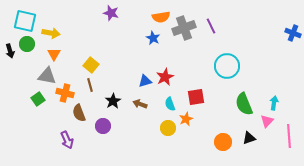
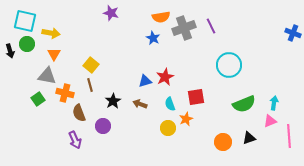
cyan circle: moved 2 px right, 1 px up
green semicircle: rotated 90 degrees counterclockwise
pink triangle: moved 3 px right; rotated 24 degrees clockwise
purple arrow: moved 8 px right
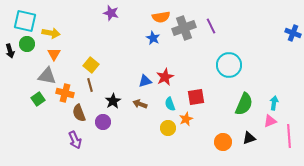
green semicircle: rotated 45 degrees counterclockwise
purple circle: moved 4 px up
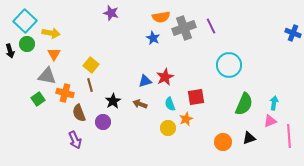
cyan square: rotated 30 degrees clockwise
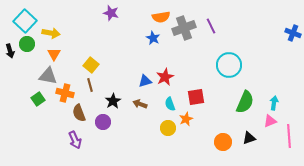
gray triangle: moved 1 px right
green semicircle: moved 1 px right, 2 px up
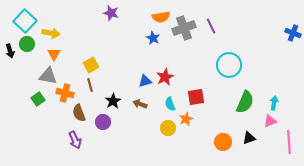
yellow square: rotated 21 degrees clockwise
pink line: moved 6 px down
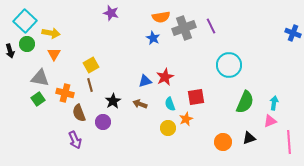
gray triangle: moved 8 px left, 2 px down
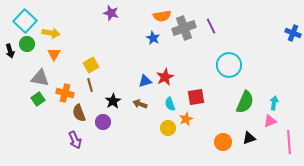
orange semicircle: moved 1 px right, 1 px up
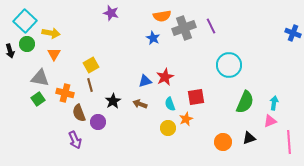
purple circle: moved 5 px left
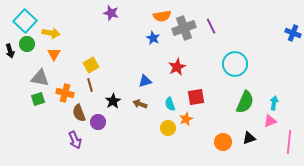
cyan circle: moved 6 px right, 1 px up
red star: moved 12 px right, 10 px up
green square: rotated 16 degrees clockwise
pink line: rotated 10 degrees clockwise
